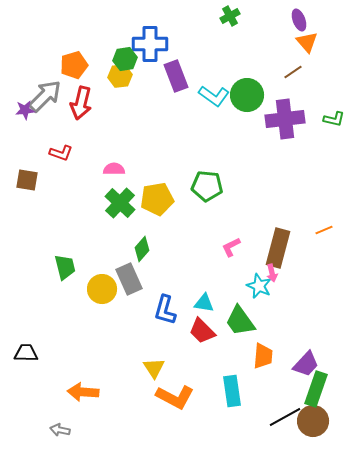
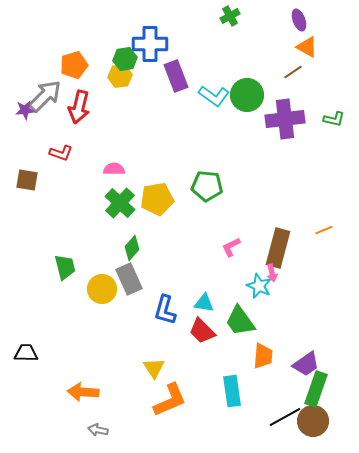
orange triangle at (307, 42): moved 5 px down; rotated 20 degrees counterclockwise
red arrow at (81, 103): moved 2 px left, 4 px down
green diamond at (142, 249): moved 10 px left, 1 px up
purple trapezoid at (306, 364): rotated 12 degrees clockwise
orange L-shape at (175, 397): moved 5 px left, 3 px down; rotated 51 degrees counterclockwise
gray arrow at (60, 430): moved 38 px right
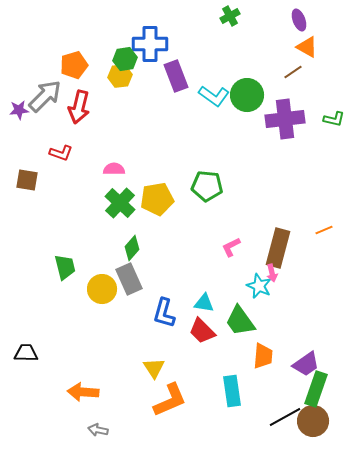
purple star at (25, 110): moved 6 px left
blue L-shape at (165, 310): moved 1 px left, 3 px down
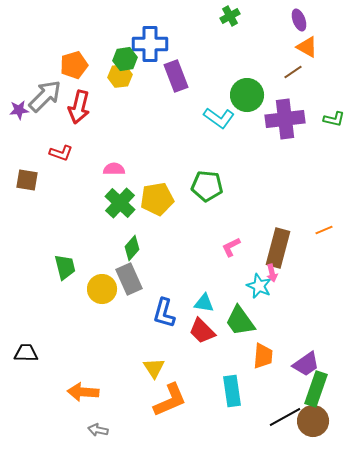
cyan L-shape at (214, 96): moved 5 px right, 22 px down
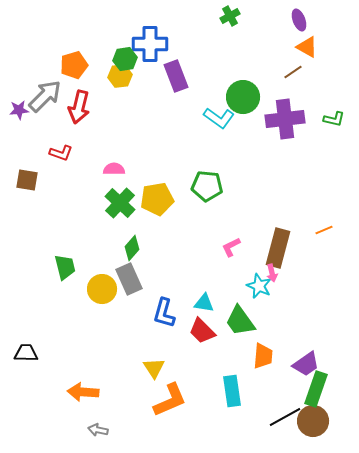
green circle at (247, 95): moved 4 px left, 2 px down
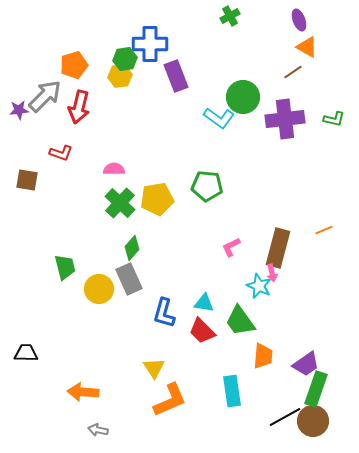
yellow circle at (102, 289): moved 3 px left
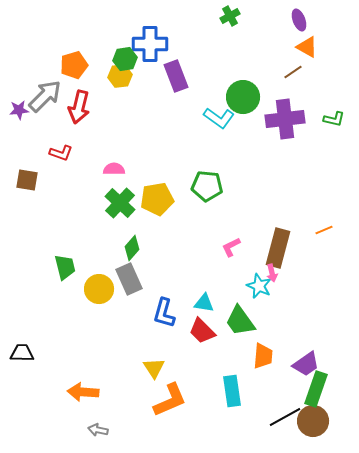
black trapezoid at (26, 353): moved 4 px left
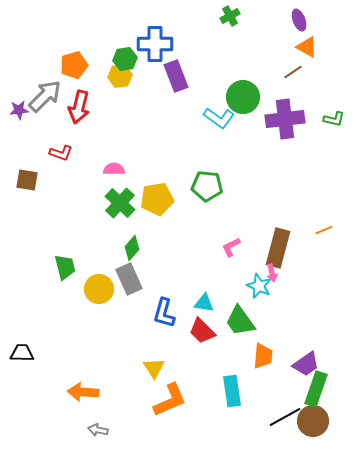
blue cross at (150, 44): moved 5 px right
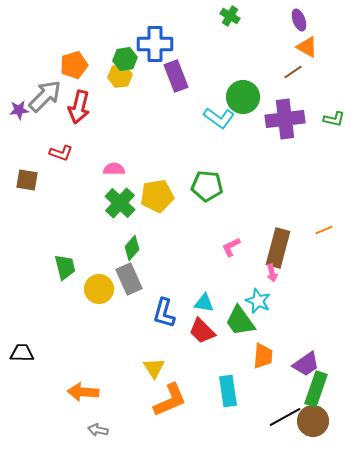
green cross at (230, 16): rotated 30 degrees counterclockwise
yellow pentagon at (157, 199): moved 3 px up
cyan star at (259, 286): moved 1 px left, 15 px down
cyan rectangle at (232, 391): moved 4 px left
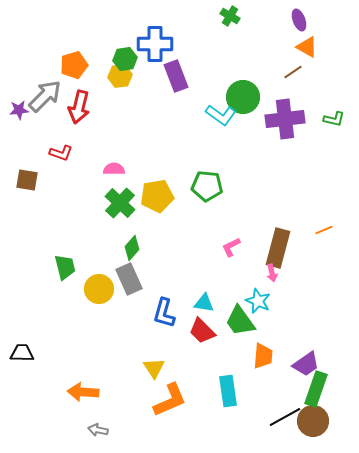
cyan L-shape at (219, 118): moved 2 px right, 3 px up
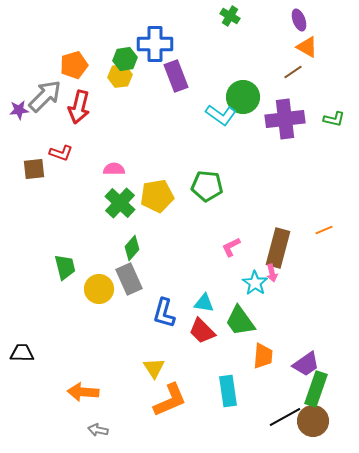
brown square at (27, 180): moved 7 px right, 11 px up; rotated 15 degrees counterclockwise
cyan star at (258, 301): moved 3 px left, 18 px up; rotated 10 degrees clockwise
